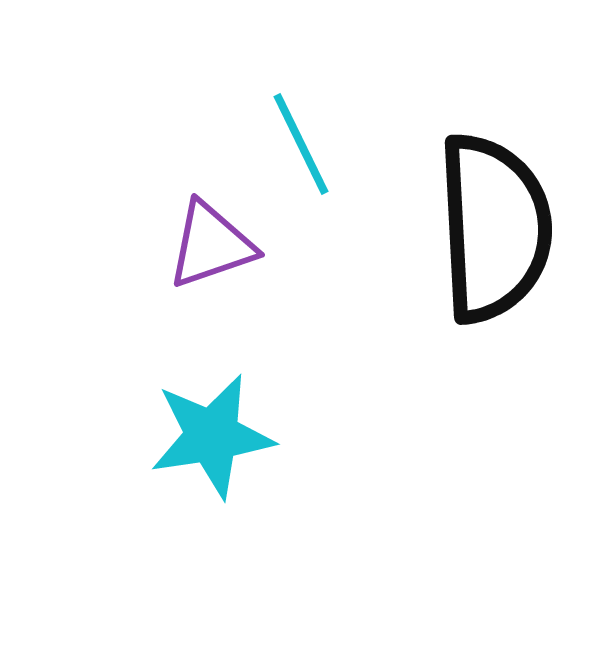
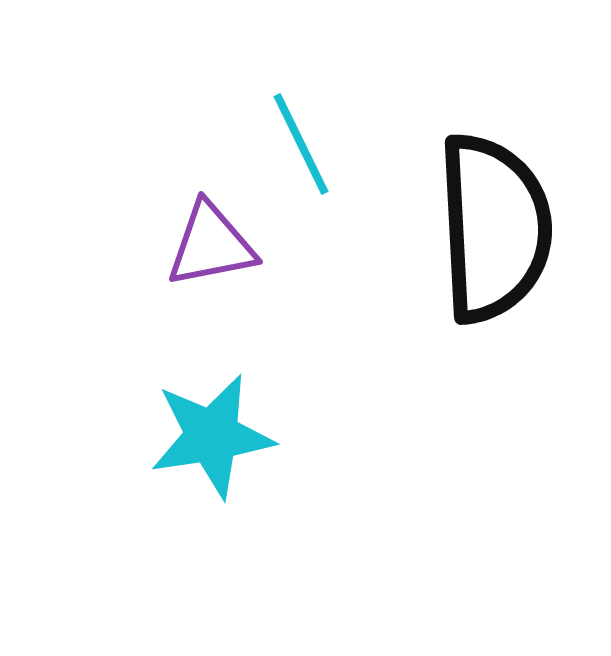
purple triangle: rotated 8 degrees clockwise
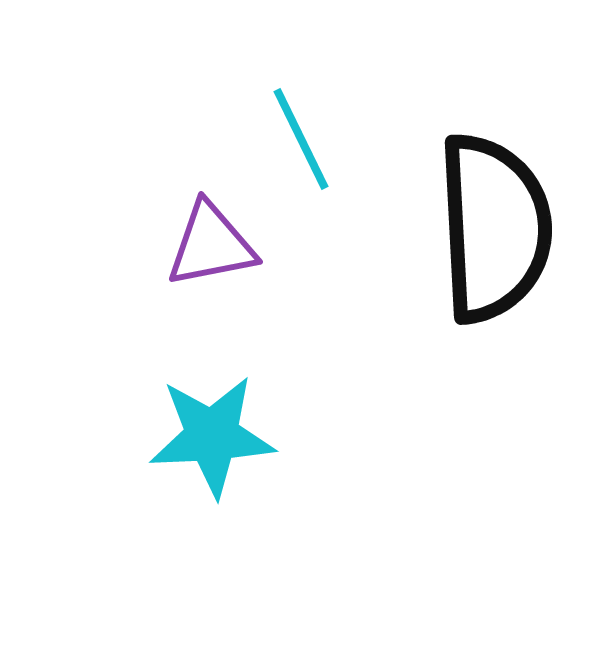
cyan line: moved 5 px up
cyan star: rotated 6 degrees clockwise
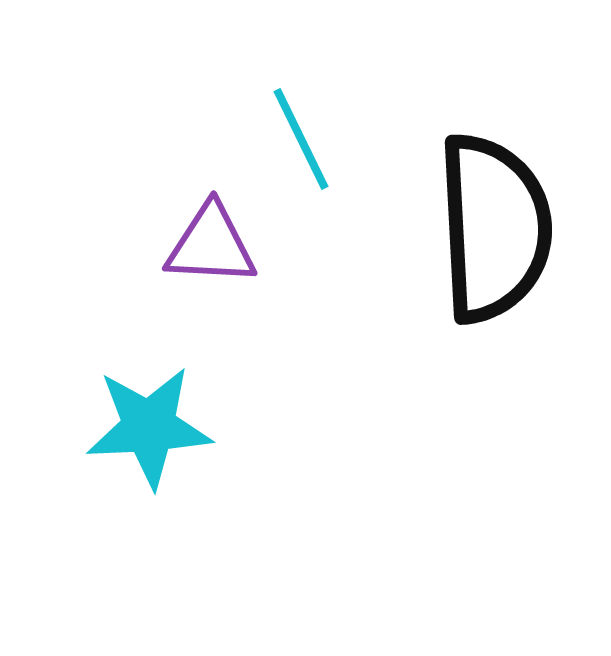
purple triangle: rotated 14 degrees clockwise
cyan star: moved 63 px left, 9 px up
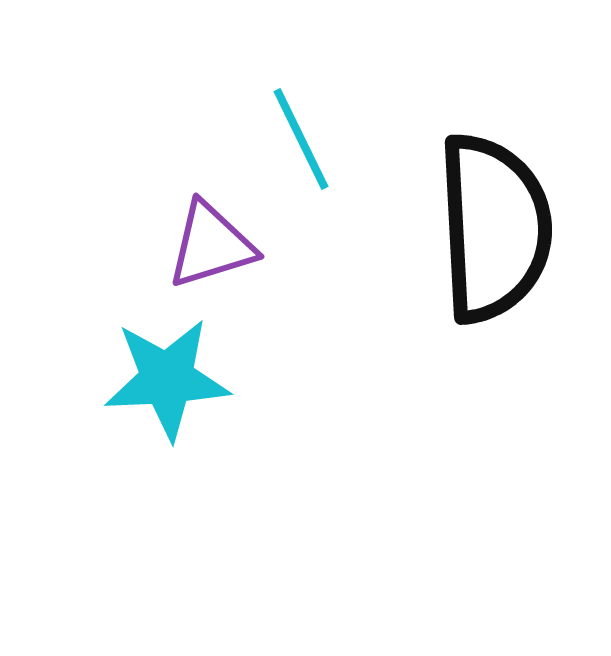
purple triangle: rotated 20 degrees counterclockwise
cyan star: moved 18 px right, 48 px up
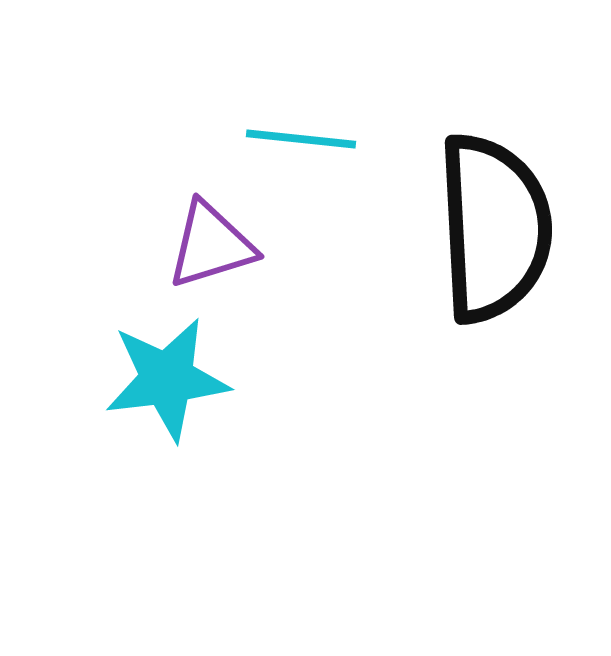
cyan line: rotated 58 degrees counterclockwise
cyan star: rotated 4 degrees counterclockwise
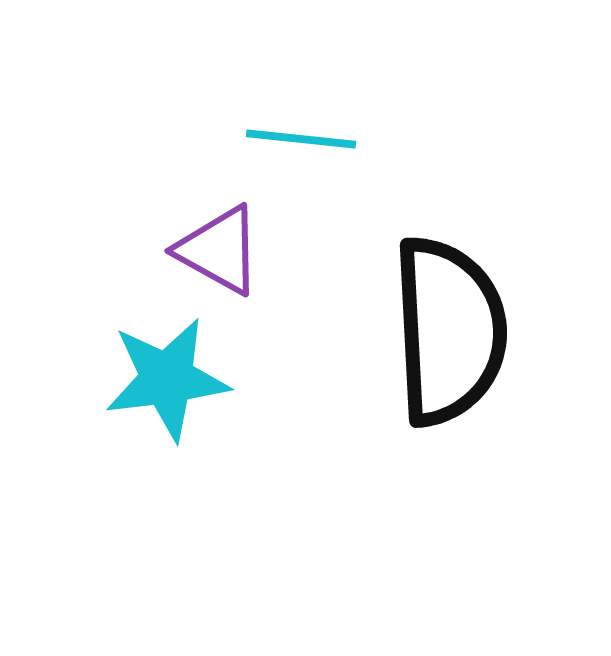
black semicircle: moved 45 px left, 103 px down
purple triangle: moved 8 px right, 5 px down; rotated 46 degrees clockwise
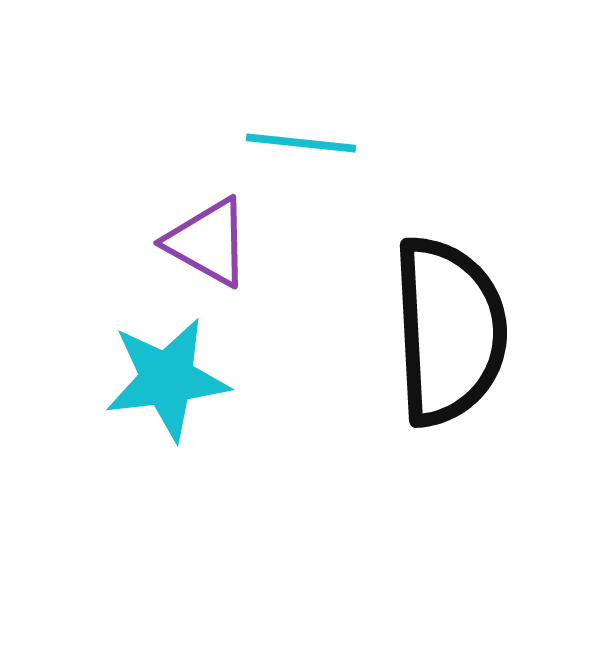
cyan line: moved 4 px down
purple triangle: moved 11 px left, 8 px up
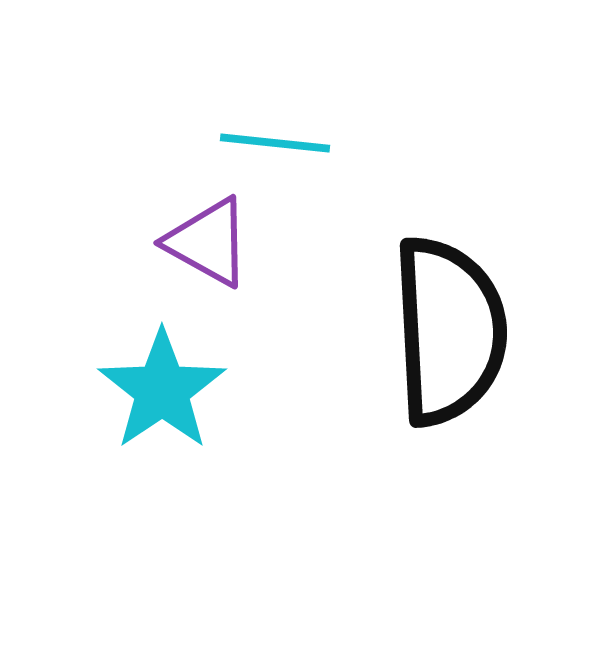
cyan line: moved 26 px left
cyan star: moved 5 px left, 11 px down; rotated 27 degrees counterclockwise
